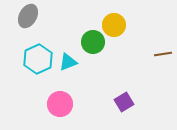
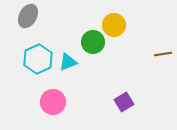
pink circle: moved 7 px left, 2 px up
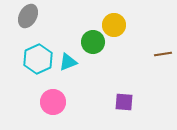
purple square: rotated 36 degrees clockwise
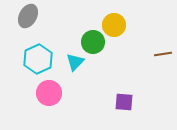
cyan triangle: moved 7 px right; rotated 24 degrees counterclockwise
pink circle: moved 4 px left, 9 px up
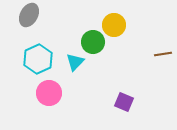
gray ellipse: moved 1 px right, 1 px up
purple square: rotated 18 degrees clockwise
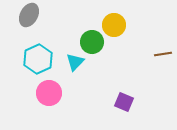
green circle: moved 1 px left
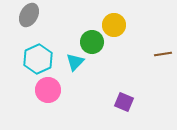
pink circle: moved 1 px left, 3 px up
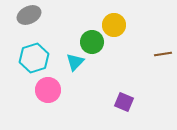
gray ellipse: rotated 35 degrees clockwise
cyan hexagon: moved 4 px left, 1 px up; rotated 8 degrees clockwise
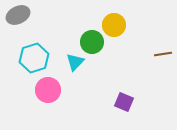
gray ellipse: moved 11 px left
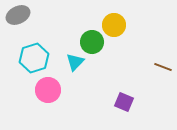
brown line: moved 13 px down; rotated 30 degrees clockwise
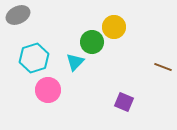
yellow circle: moved 2 px down
